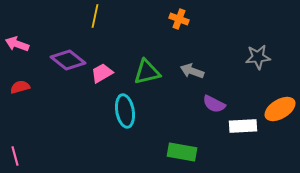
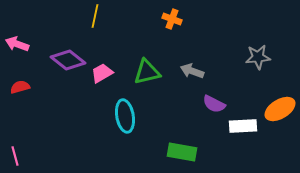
orange cross: moved 7 px left
cyan ellipse: moved 5 px down
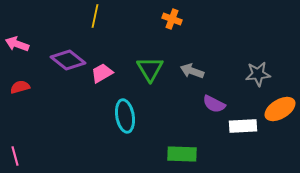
gray star: moved 17 px down
green triangle: moved 3 px right, 3 px up; rotated 48 degrees counterclockwise
green rectangle: moved 2 px down; rotated 8 degrees counterclockwise
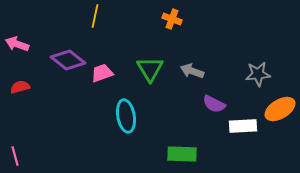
pink trapezoid: rotated 10 degrees clockwise
cyan ellipse: moved 1 px right
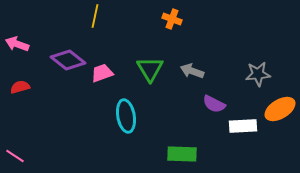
pink line: rotated 42 degrees counterclockwise
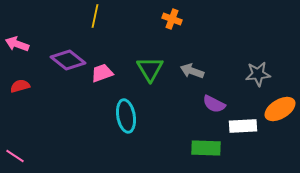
red semicircle: moved 1 px up
green rectangle: moved 24 px right, 6 px up
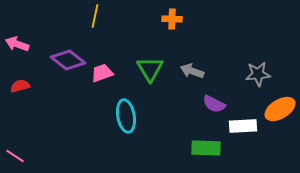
orange cross: rotated 18 degrees counterclockwise
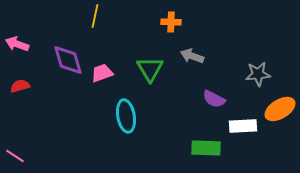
orange cross: moved 1 px left, 3 px down
purple diamond: rotated 36 degrees clockwise
gray arrow: moved 15 px up
purple semicircle: moved 5 px up
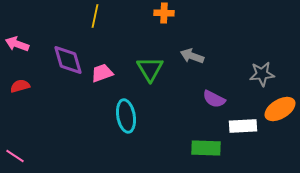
orange cross: moved 7 px left, 9 px up
gray star: moved 4 px right
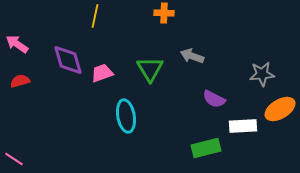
pink arrow: rotated 15 degrees clockwise
red semicircle: moved 5 px up
green rectangle: rotated 16 degrees counterclockwise
pink line: moved 1 px left, 3 px down
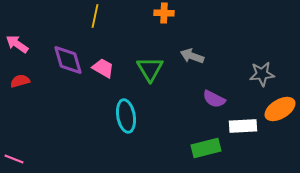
pink trapezoid: moved 1 px right, 5 px up; rotated 50 degrees clockwise
pink line: rotated 12 degrees counterclockwise
